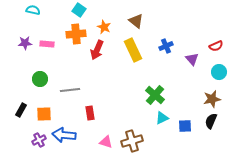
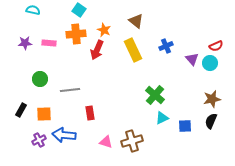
orange star: moved 3 px down
pink rectangle: moved 2 px right, 1 px up
cyan circle: moved 9 px left, 9 px up
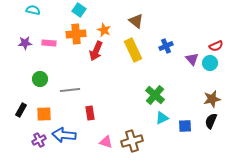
red arrow: moved 1 px left, 1 px down
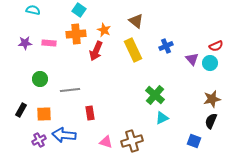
blue square: moved 9 px right, 15 px down; rotated 24 degrees clockwise
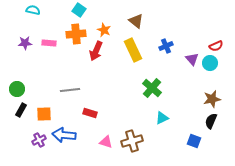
green circle: moved 23 px left, 10 px down
green cross: moved 3 px left, 7 px up
red rectangle: rotated 64 degrees counterclockwise
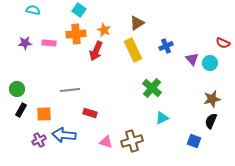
brown triangle: moved 1 px right, 2 px down; rotated 49 degrees clockwise
red semicircle: moved 7 px right, 3 px up; rotated 48 degrees clockwise
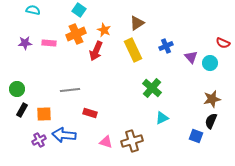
orange cross: rotated 18 degrees counterclockwise
purple triangle: moved 1 px left, 2 px up
black rectangle: moved 1 px right
blue square: moved 2 px right, 5 px up
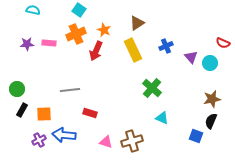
purple star: moved 2 px right, 1 px down
cyan triangle: rotated 48 degrees clockwise
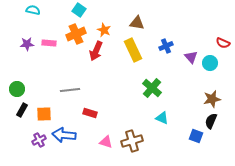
brown triangle: rotated 42 degrees clockwise
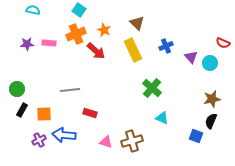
brown triangle: rotated 35 degrees clockwise
red arrow: rotated 72 degrees counterclockwise
